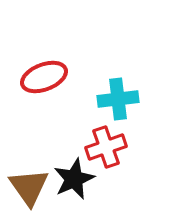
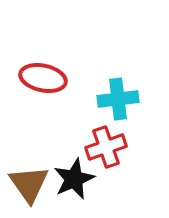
red ellipse: moved 1 px left, 1 px down; rotated 33 degrees clockwise
brown triangle: moved 3 px up
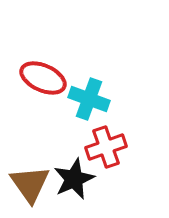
red ellipse: rotated 12 degrees clockwise
cyan cross: moved 29 px left; rotated 27 degrees clockwise
brown triangle: moved 1 px right
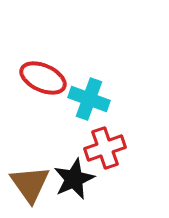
red cross: moved 1 px left, 1 px down
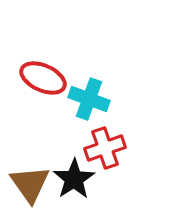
black star: rotated 9 degrees counterclockwise
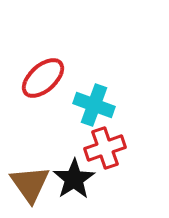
red ellipse: rotated 66 degrees counterclockwise
cyan cross: moved 5 px right, 6 px down
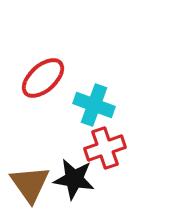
black star: rotated 30 degrees counterclockwise
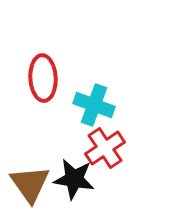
red ellipse: rotated 51 degrees counterclockwise
red cross: rotated 15 degrees counterclockwise
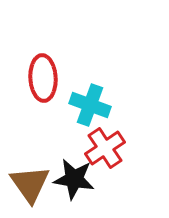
cyan cross: moved 4 px left
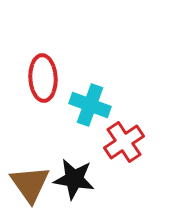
red cross: moved 19 px right, 6 px up
